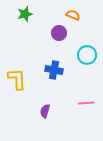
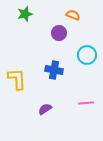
purple semicircle: moved 2 px up; rotated 40 degrees clockwise
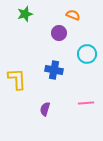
cyan circle: moved 1 px up
purple semicircle: rotated 40 degrees counterclockwise
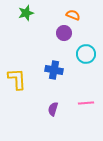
green star: moved 1 px right, 1 px up
purple circle: moved 5 px right
cyan circle: moved 1 px left
purple semicircle: moved 8 px right
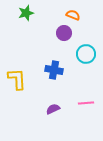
purple semicircle: rotated 48 degrees clockwise
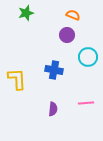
purple circle: moved 3 px right, 2 px down
cyan circle: moved 2 px right, 3 px down
purple semicircle: rotated 120 degrees clockwise
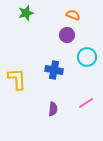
cyan circle: moved 1 px left
pink line: rotated 28 degrees counterclockwise
